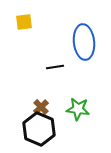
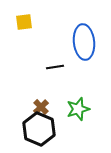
green star: rotated 25 degrees counterclockwise
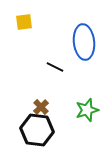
black line: rotated 36 degrees clockwise
green star: moved 9 px right, 1 px down
black hexagon: moved 2 px left, 1 px down; rotated 16 degrees counterclockwise
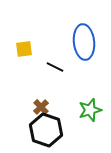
yellow square: moved 27 px down
green star: moved 3 px right
black hexagon: moved 9 px right; rotated 12 degrees clockwise
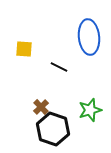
blue ellipse: moved 5 px right, 5 px up
yellow square: rotated 12 degrees clockwise
black line: moved 4 px right
black hexagon: moved 7 px right, 1 px up
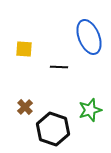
blue ellipse: rotated 16 degrees counterclockwise
black line: rotated 24 degrees counterclockwise
brown cross: moved 16 px left
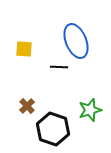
blue ellipse: moved 13 px left, 4 px down
brown cross: moved 2 px right, 1 px up
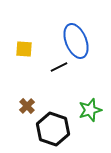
black line: rotated 30 degrees counterclockwise
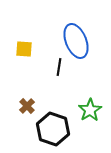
black line: rotated 54 degrees counterclockwise
green star: rotated 15 degrees counterclockwise
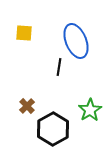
yellow square: moved 16 px up
black hexagon: rotated 12 degrees clockwise
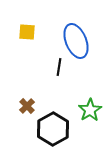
yellow square: moved 3 px right, 1 px up
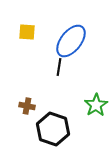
blue ellipse: moved 5 px left; rotated 60 degrees clockwise
brown cross: rotated 35 degrees counterclockwise
green star: moved 6 px right, 5 px up
black hexagon: rotated 12 degrees counterclockwise
